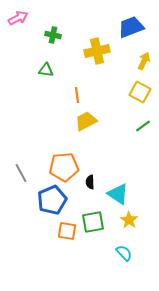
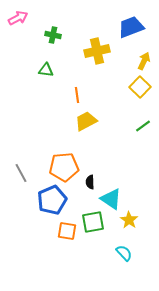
yellow square: moved 5 px up; rotated 15 degrees clockwise
cyan triangle: moved 7 px left, 5 px down
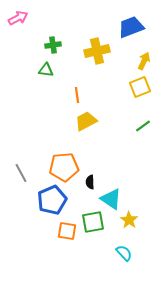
green cross: moved 10 px down; rotated 21 degrees counterclockwise
yellow square: rotated 25 degrees clockwise
